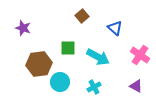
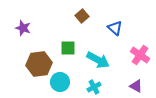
cyan arrow: moved 3 px down
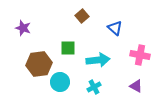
pink cross: rotated 24 degrees counterclockwise
cyan arrow: rotated 35 degrees counterclockwise
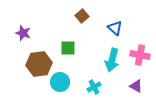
purple star: moved 5 px down
cyan arrow: moved 14 px right; rotated 110 degrees clockwise
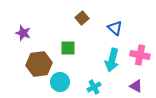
brown square: moved 2 px down
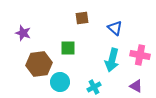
brown square: rotated 32 degrees clockwise
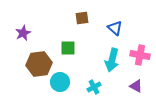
purple star: rotated 28 degrees clockwise
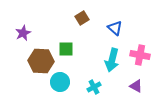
brown square: rotated 24 degrees counterclockwise
green square: moved 2 px left, 1 px down
brown hexagon: moved 2 px right, 3 px up; rotated 10 degrees clockwise
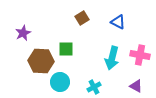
blue triangle: moved 3 px right, 6 px up; rotated 14 degrees counterclockwise
cyan arrow: moved 2 px up
